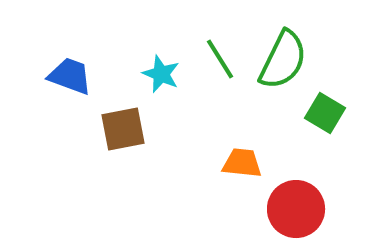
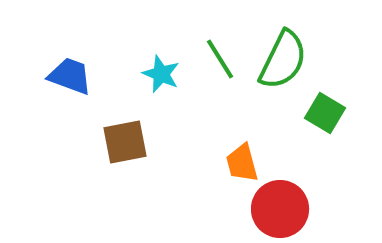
brown square: moved 2 px right, 13 px down
orange trapezoid: rotated 111 degrees counterclockwise
red circle: moved 16 px left
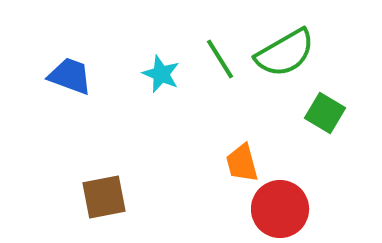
green semicircle: moved 2 px right, 7 px up; rotated 34 degrees clockwise
brown square: moved 21 px left, 55 px down
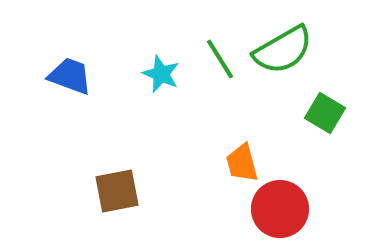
green semicircle: moved 2 px left, 3 px up
brown square: moved 13 px right, 6 px up
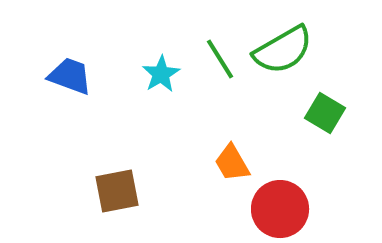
cyan star: rotated 18 degrees clockwise
orange trapezoid: moved 10 px left; rotated 15 degrees counterclockwise
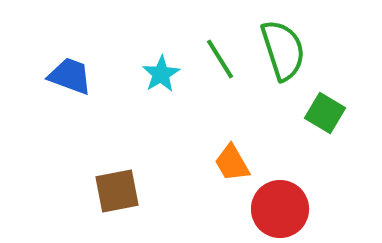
green semicircle: rotated 78 degrees counterclockwise
